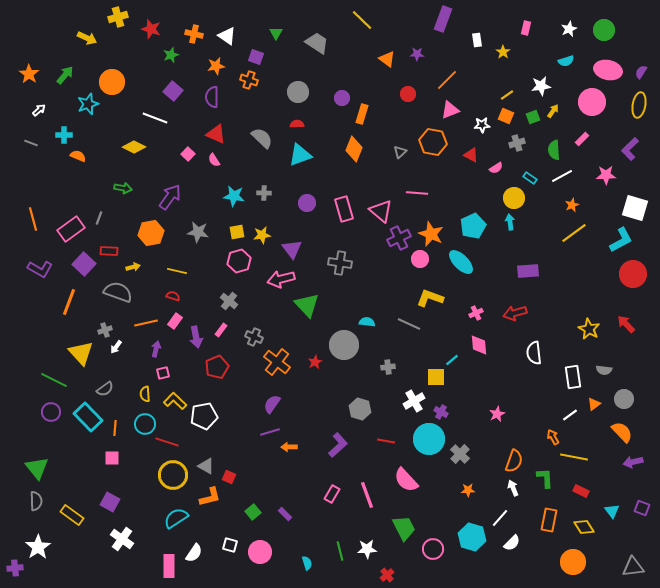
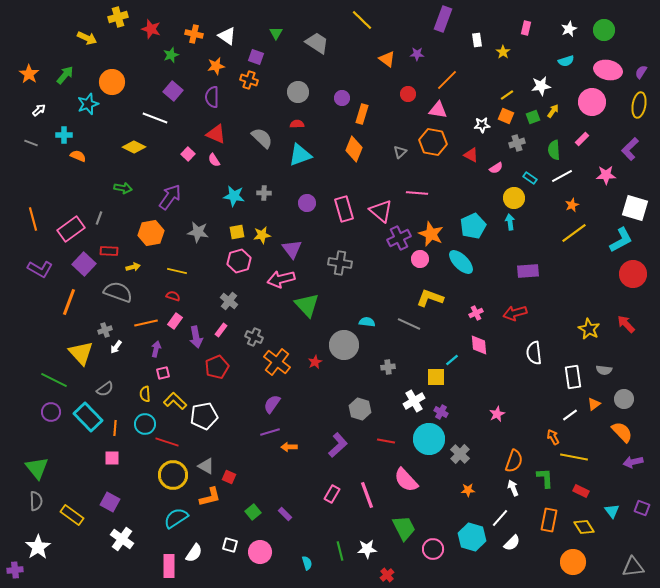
pink triangle at (450, 110): moved 12 px left; rotated 30 degrees clockwise
purple cross at (15, 568): moved 2 px down
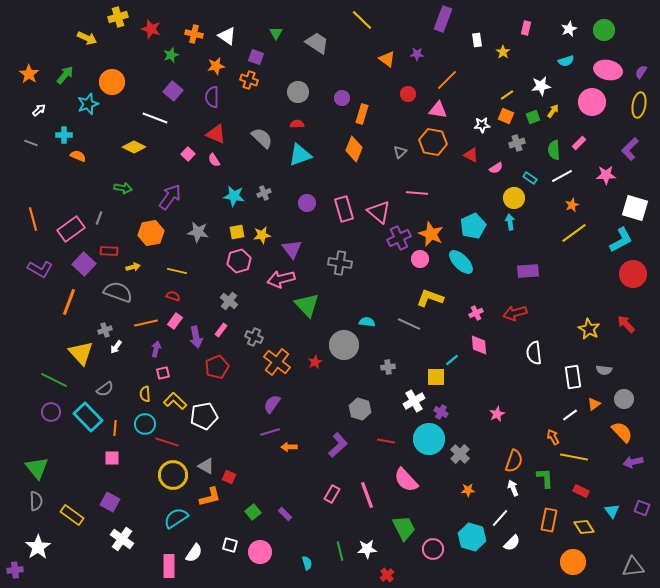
pink rectangle at (582, 139): moved 3 px left, 4 px down
gray cross at (264, 193): rotated 24 degrees counterclockwise
pink triangle at (381, 211): moved 2 px left, 1 px down
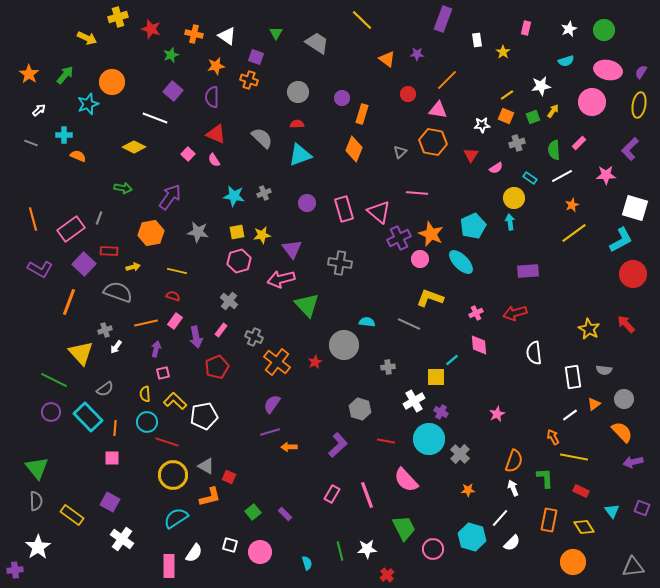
red triangle at (471, 155): rotated 35 degrees clockwise
cyan circle at (145, 424): moved 2 px right, 2 px up
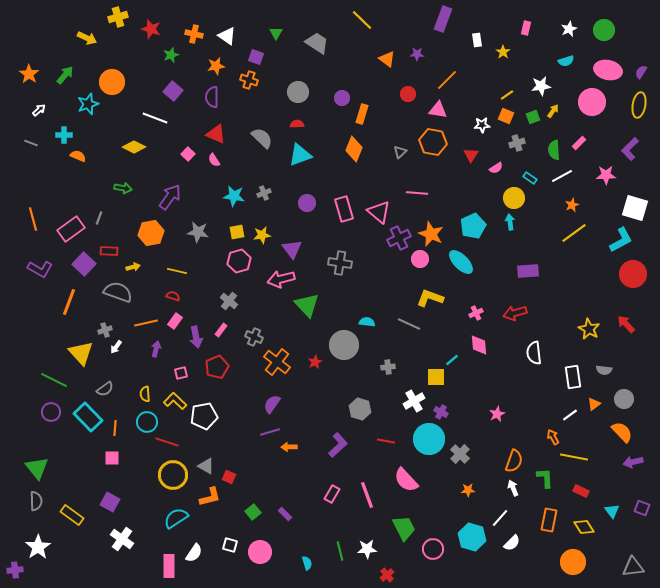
pink square at (163, 373): moved 18 px right
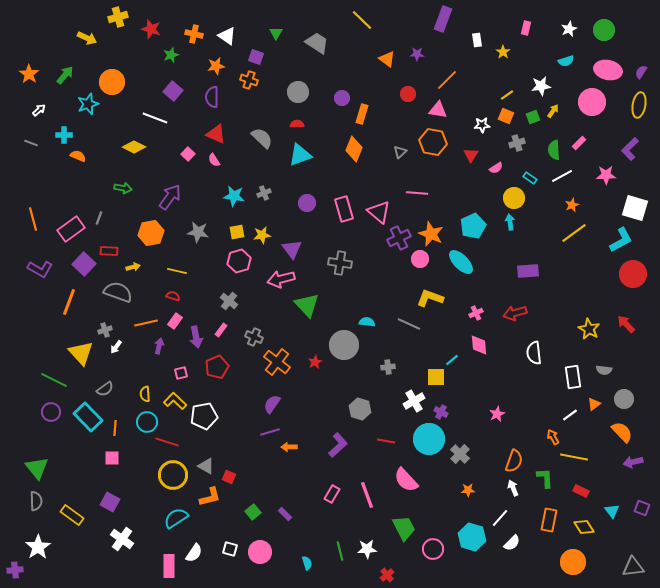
purple arrow at (156, 349): moved 3 px right, 3 px up
white square at (230, 545): moved 4 px down
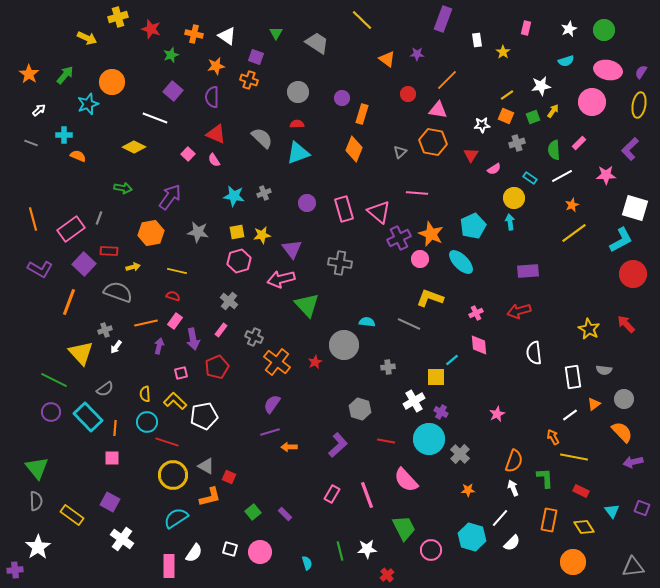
cyan triangle at (300, 155): moved 2 px left, 2 px up
pink semicircle at (496, 168): moved 2 px left, 1 px down
red arrow at (515, 313): moved 4 px right, 2 px up
purple arrow at (196, 337): moved 3 px left, 2 px down
pink circle at (433, 549): moved 2 px left, 1 px down
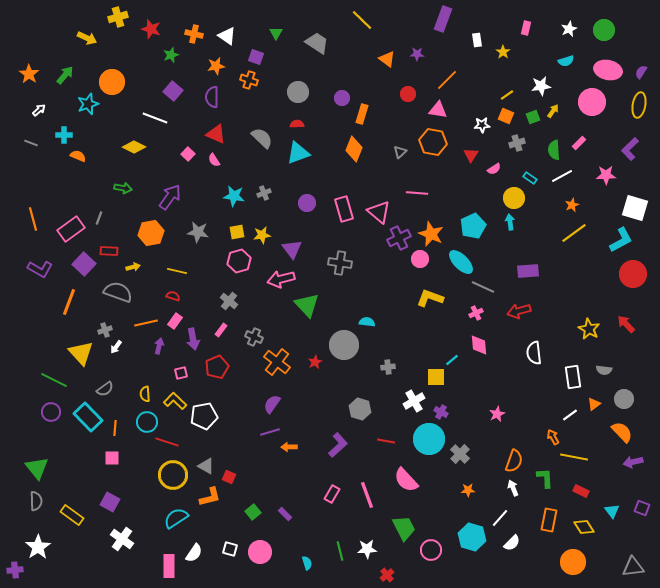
gray line at (409, 324): moved 74 px right, 37 px up
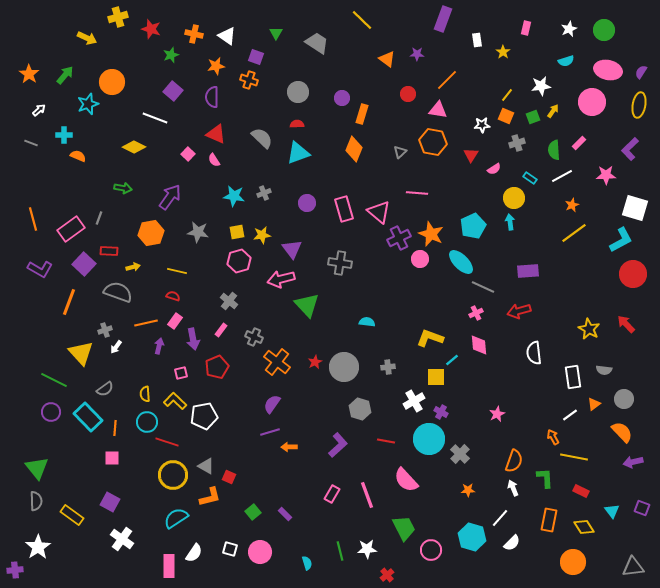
yellow line at (507, 95): rotated 16 degrees counterclockwise
yellow L-shape at (430, 298): moved 40 px down
gray circle at (344, 345): moved 22 px down
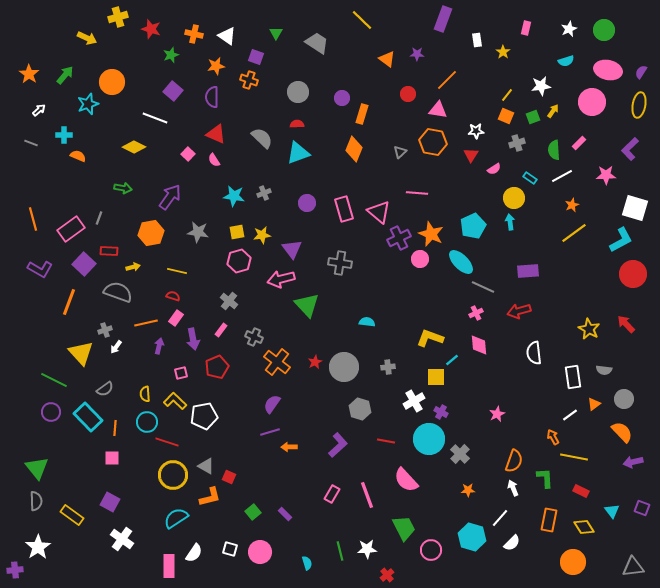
white star at (482, 125): moved 6 px left, 6 px down
pink rectangle at (175, 321): moved 1 px right, 3 px up
